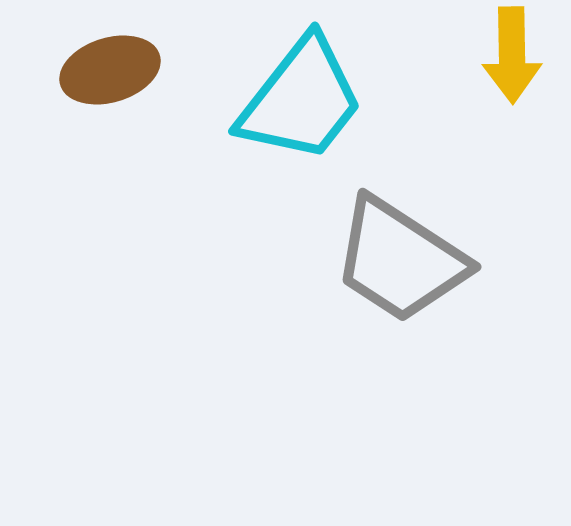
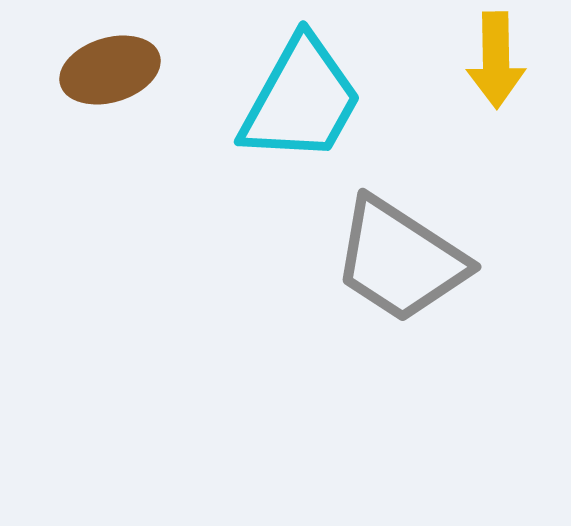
yellow arrow: moved 16 px left, 5 px down
cyan trapezoid: rotated 9 degrees counterclockwise
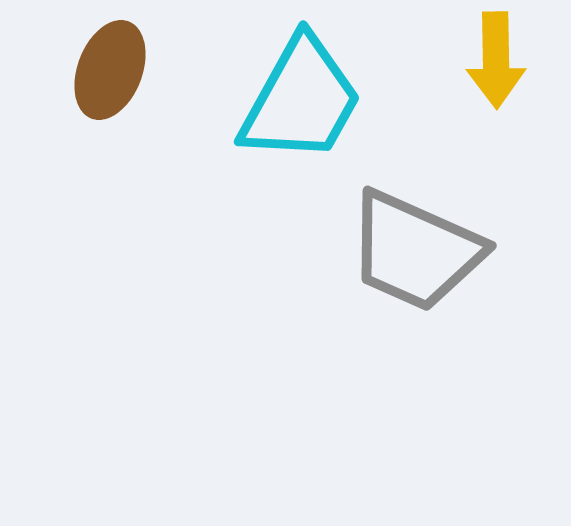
brown ellipse: rotated 52 degrees counterclockwise
gray trapezoid: moved 15 px right, 9 px up; rotated 9 degrees counterclockwise
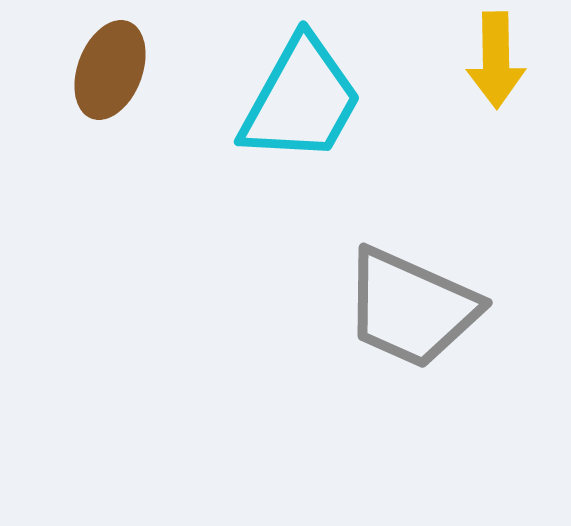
gray trapezoid: moved 4 px left, 57 px down
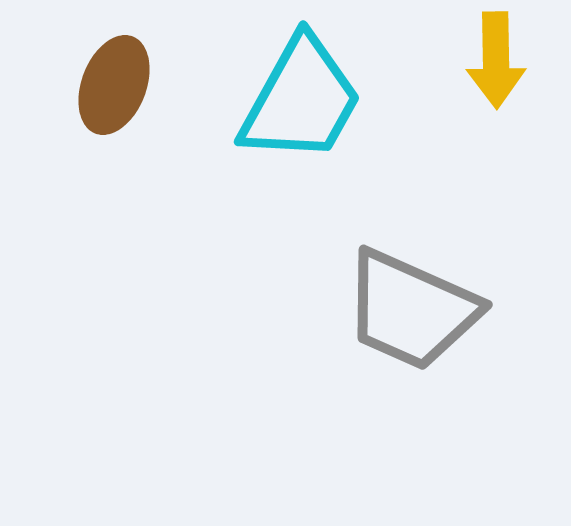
brown ellipse: moved 4 px right, 15 px down
gray trapezoid: moved 2 px down
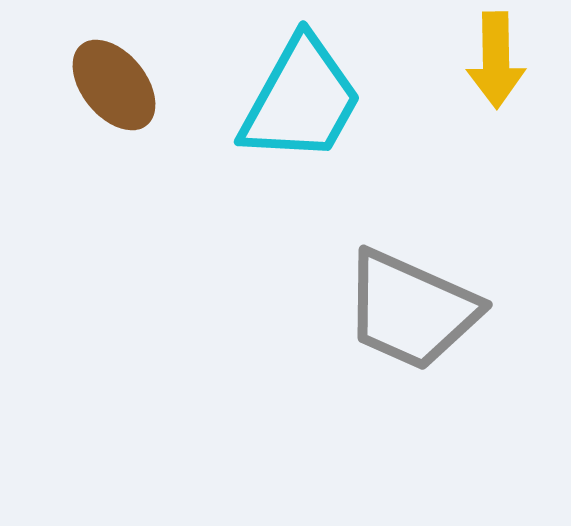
brown ellipse: rotated 60 degrees counterclockwise
